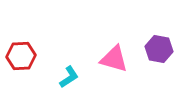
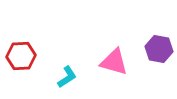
pink triangle: moved 3 px down
cyan L-shape: moved 2 px left
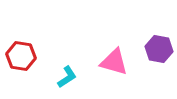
red hexagon: rotated 12 degrees clockwise
